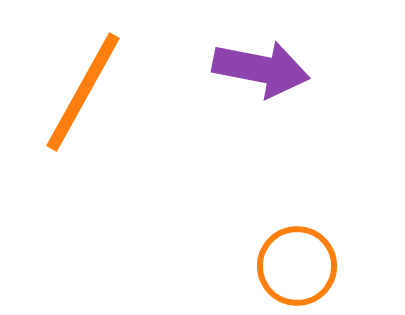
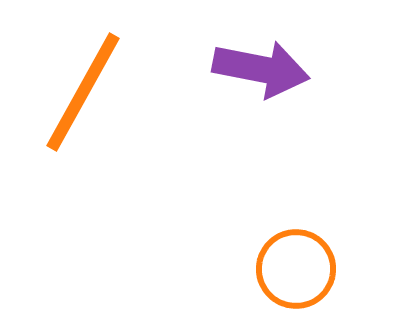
orange circle: moved 1 px left, 3 px down
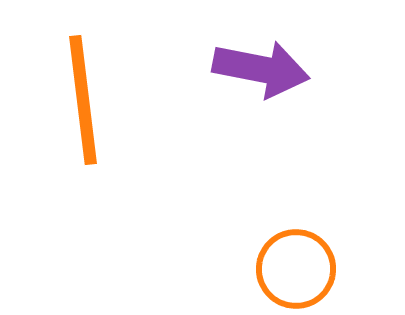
orange line: moved 8 px down; rotated 36 degrees counterclockwise
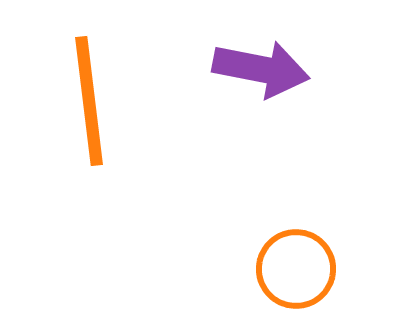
orange line: moved 6 px right, 1 px down
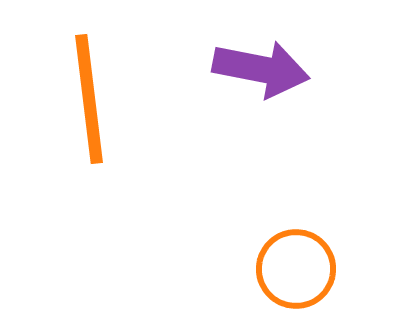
orange line: moved 2 px up
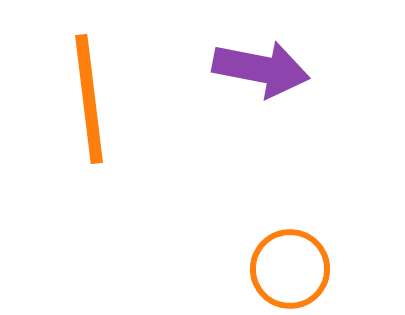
orange circle: moved 6 px left
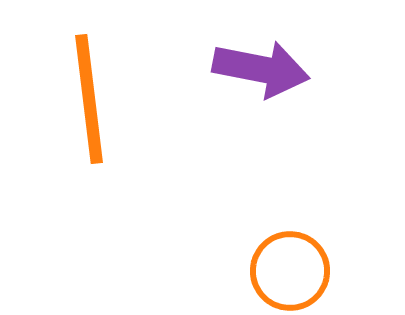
orange circle: moved 2 px down
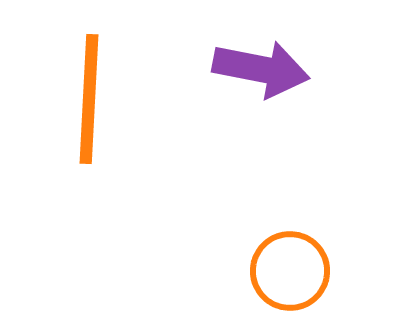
orange line: rotated 10 degrees clockwise
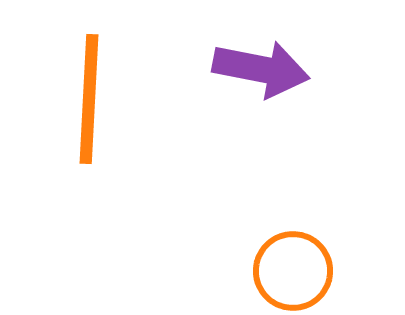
orange circle: moved 3 px right
